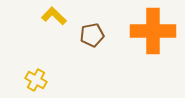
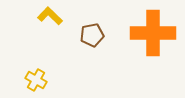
yellow L-shape: moved 4 px left
orange cross: moved 2 px down
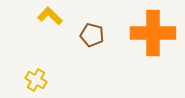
brown pentagon: rotated 25 degrees clockwise
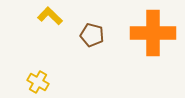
yellow cross: moved 2 px right, 2 px down
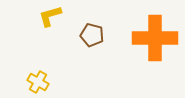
yellow L-shape: rotated 60 degrees counterclockwise
orange cross: moved 2 px right, 5 px down
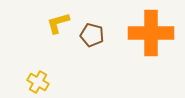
yellow L-shape: moved 8 px right, 7 px down
orange cross: moved 4 px left, 5 px up
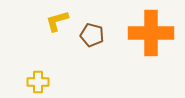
yellow L-shape: moved 1 px left, 2 px up
yellow cross: rotated 30 degrees counterclockwise
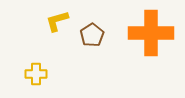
brown pentagon: rotated 25 degrees clockwise
yellow cross: moved 2 px left, 8 px up
